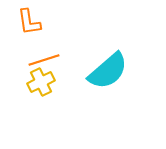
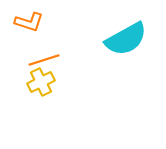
orange L-shape: rotated 64 degrees counterclockwise
cyan semicircle: moved 18 px right, 32 px up; rotated 12 degrees clockwise
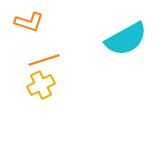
yellow cross: moved 3 px down
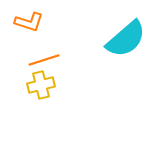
cyan semicircle: rotated 12 degrees counterclockwise
yellow cross: rotated 12 degrees clockwise
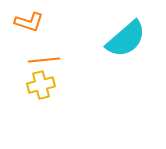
orange line: rotated 12 degrees clockwise
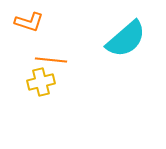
orange line: moved 7 px right; rotated 12 degrees clockwise
yellow cross: moved 3 px up
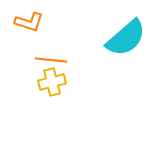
cyan semicircle: moved 1 px up
yellow cross: moved 11 px right
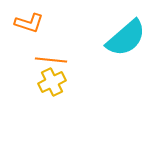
orange L-shape: moved 1 px down
yellow cross: rotated 12 degrees counterclockwise
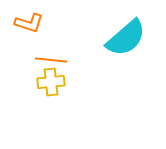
yellow cross: moved 1 px left; rotated 20 degrees clockwise
